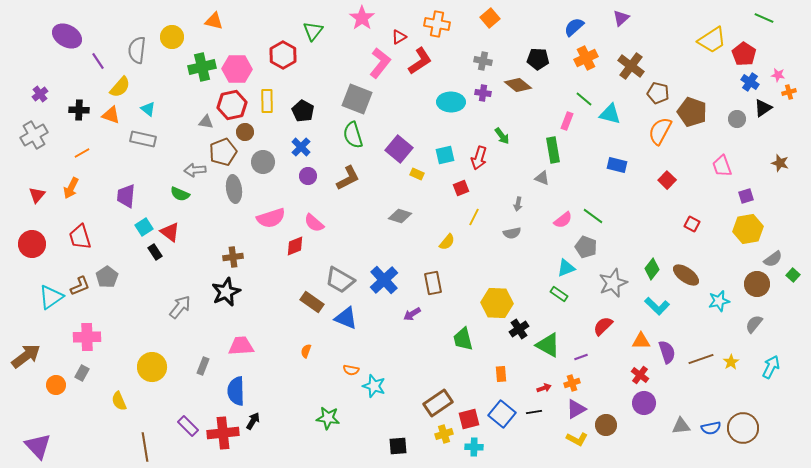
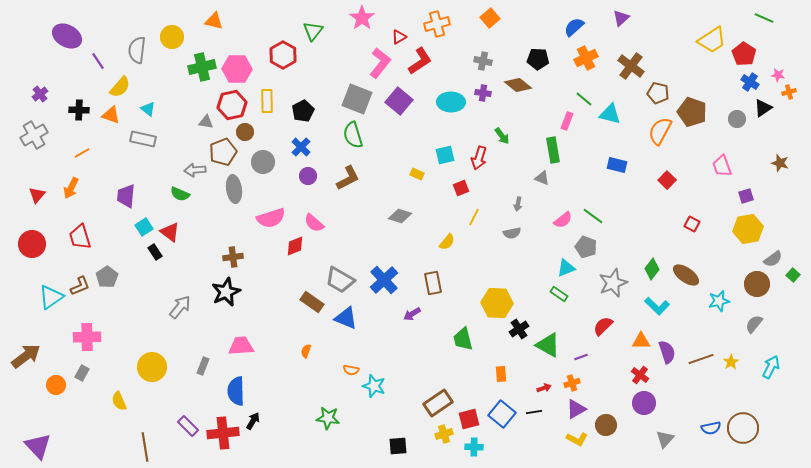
orange cross at (437, 24): rotated 25 degrees counterclockwise
black pentagon at (303, 111): rotated 15 degrees clockwise
purple square at (399, 149): moved 48 px up
gray triangle at (681, 426): moved 16 px left, 13 px down; rotated 42 degrees counterclockwise
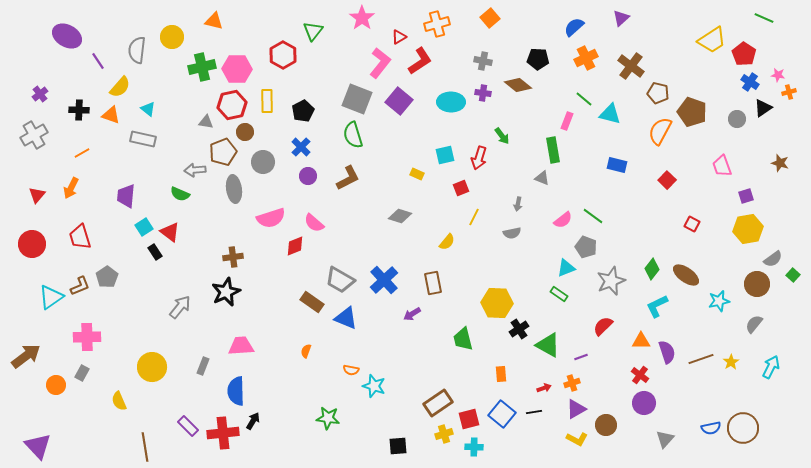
gray star at (613, 283): moved 2 px left, 2 px up
cyan L-shape at (657, 306): rotated 110 degrees clockwise
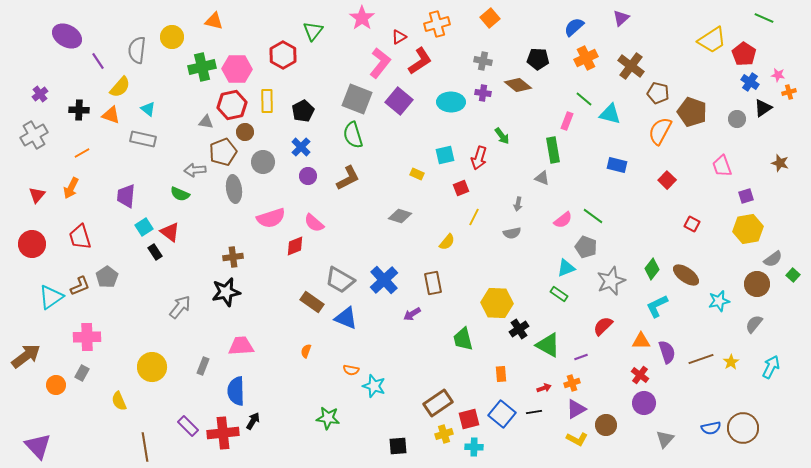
black star at (226, 292): rotated 12 degrees clockwise
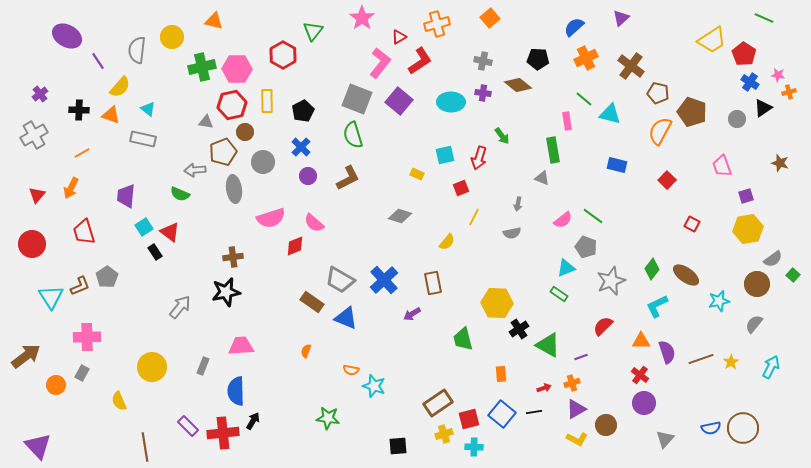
pink rectangle at (567, 121): rotated 30 degrees counterclockwise
red trapezoid at (80, 237): moved 4 px right, 5 px up
cyan triangle at (51, 297): rotated 28 degrees counterclockwise
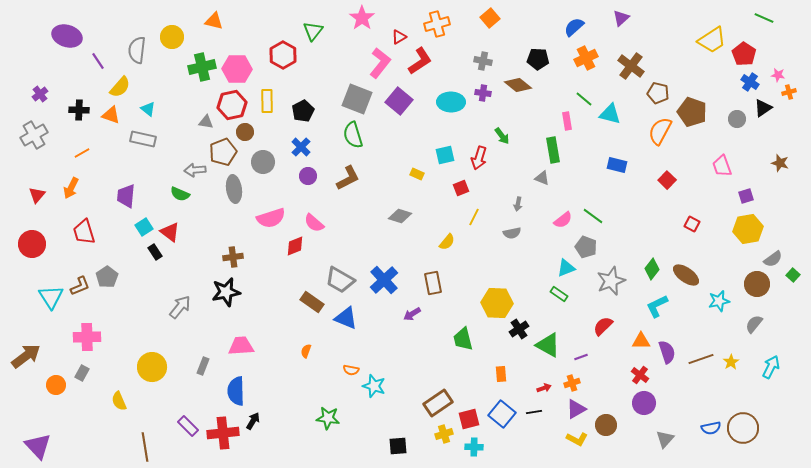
purple ellipse at (67, 36): rotated 12 degrees counterclockwise
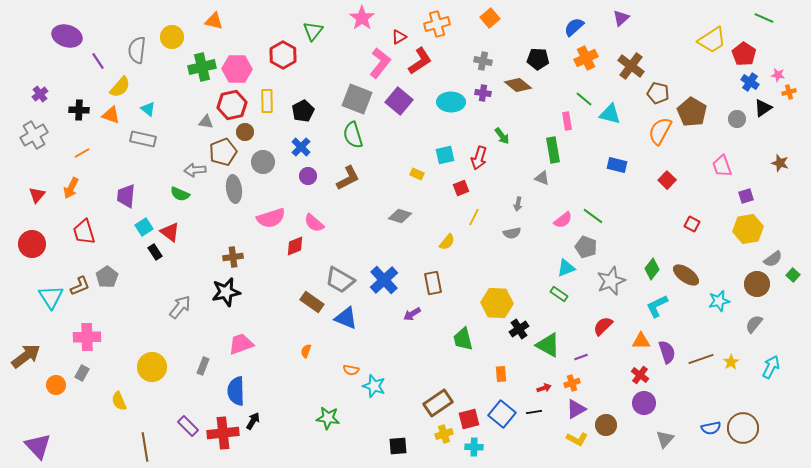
brown pentagon at (692, 112): rotated 12 degrees clockwise
pink trapezoid at (241, 346): moved 2 px up; rotated 16 degrees counterclockwise
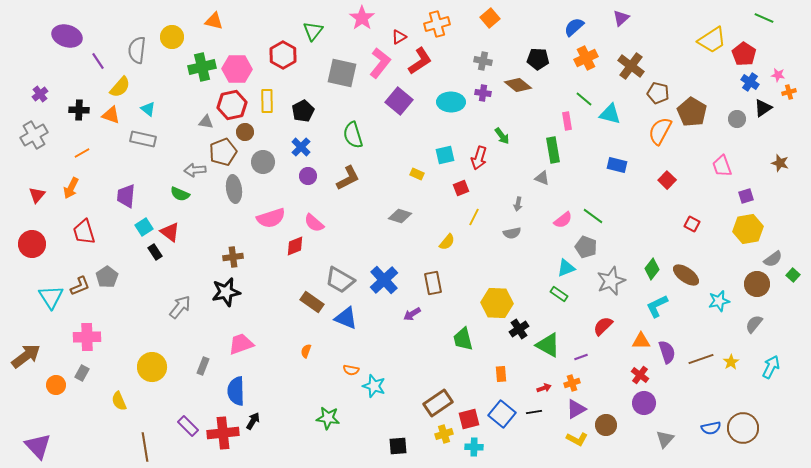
gray square at (357, 99): moved 15 px left, 26 px up; rotated 8 degrees counterclockwise
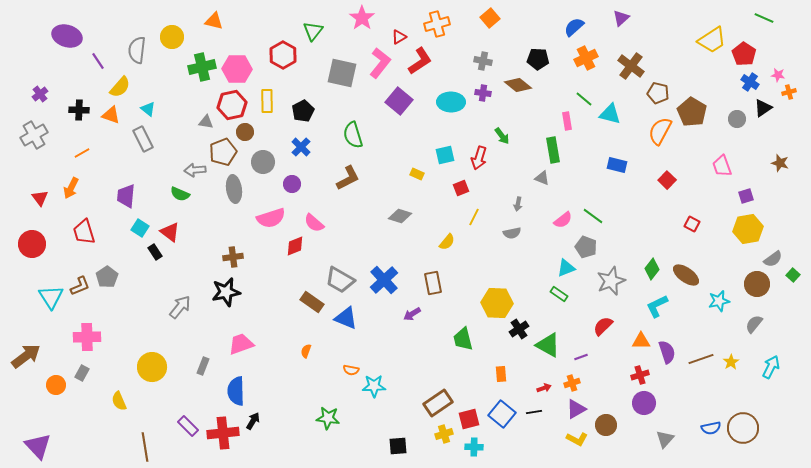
gray rectangle at (143, 139): rotated 50 degrees clockwise
purple circle at (308, 176): moved 16 px left, 8 px down
red triangle at (37, 195): moved 3 px right, 3 px down; rotated 18 degrees counterclockwise
cyan square at (144, 227): moved 4 px left, 1 px down; rotated 24 degrees counterclockwise
red cross at (640, 375): rotated 36 degrees clockwise
cyan star at (374, 386): rotated 20 degrees counterclockwise
